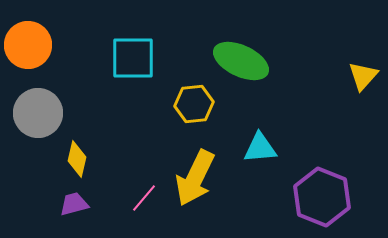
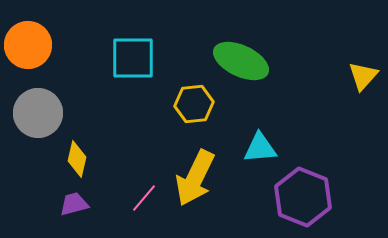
purple hexagon: moved 19 px left
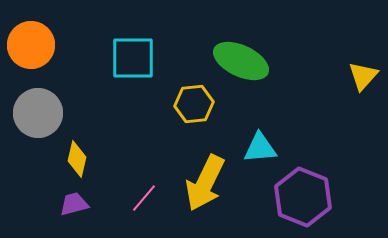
orange circle: moved 3 px right
yellow arrow: moved 10 px right, 5 px down
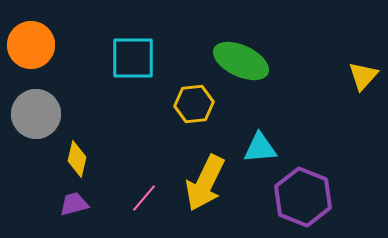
gray circle: moved 2 px left, 1 px down
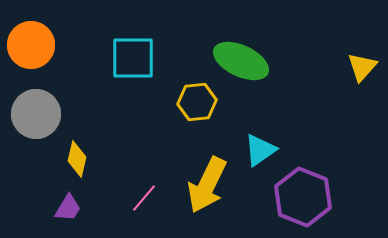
yellow triangle: moved 1 px left, 9 px up
yellow hexagon: moved 3 px right, 2 px up
cyan triangle: moved 2 px down; rotated 30 degrees counterclockwise
yellow arrow: moved 2 px right, 2 px down
purple trapezoid: moved 6 px left, 4 px down; rotated 136 degrees clockwise
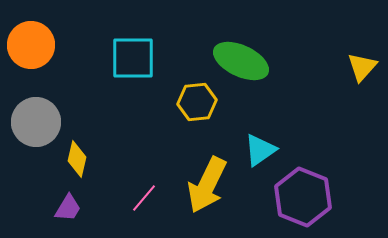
gray circle: moved 8 px down
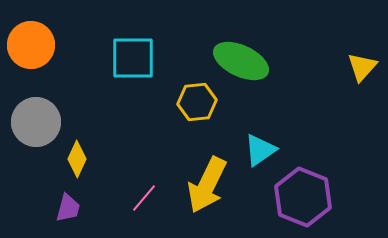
yellow diamond: rotated 12 degrees clockwise
purple trapezoid: rotated 16 degrees counterclockwise
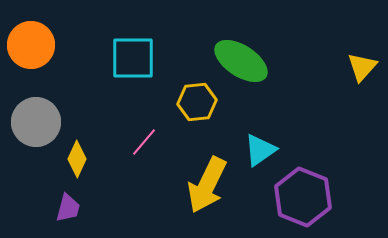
green ellipse: rotated 8 degrees clockwise
pink line: moved 56 px up
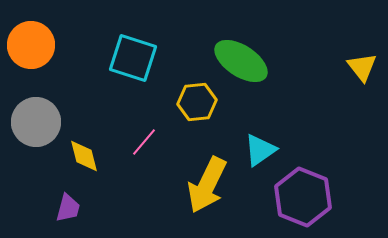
cyan square: rotated 18 degrees clockwise
yellow triangle: rotated 20 degrees counterclockwise
yellow diamond: moved 7 px right, 3 px up; rotated 39 degrees counterclockwise
